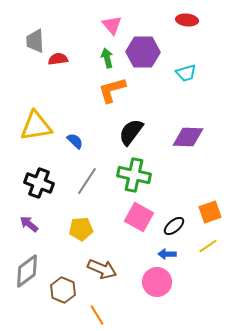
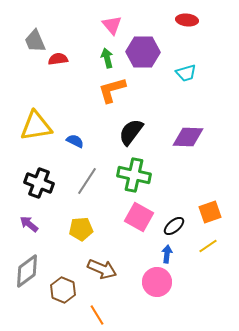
gray trapezoid: rotated 20 degrees counterclockwise
blue semicircle: rotated 18 degrees counterclockwise
blue arrow: rotated 96 degrees clockwise
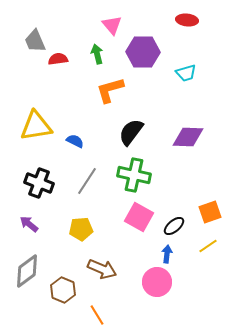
green arrow: moved 10 px left, 4 px up
orange L-shape: moved 2 px left
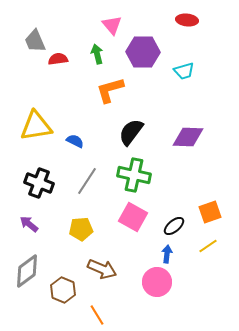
cyan trapezoid: moved 2 px left, 2 px up
pink square: moved 6 px left
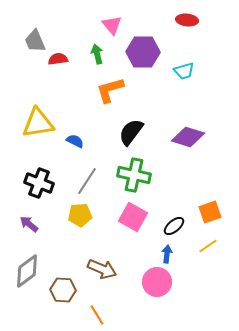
yellow triangle: moved 2 px right, 3 px up
purple diamond: rotated 16 degrees clockwise
yellow pentagon: moved 1 px left, 14 px up
brown hexagon: rotated 20 degrees counterclockwise
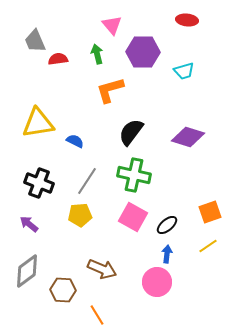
black ellipse: moved 7 px left, 1 px up
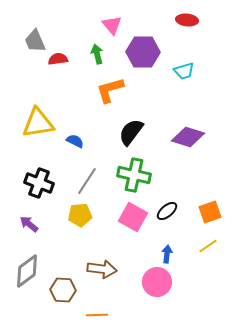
black ellipse: moved 14 px up
brown arrow: rotated 16 degrees counterclockwise
orange line: rotated 60 degrees counterclockwise
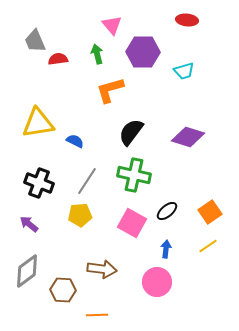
orange square: rotated 15 degrees counterclockwise
pink square: moved 1 px left, 6 px down
blue arrow: moved 1 px left, 5 px up
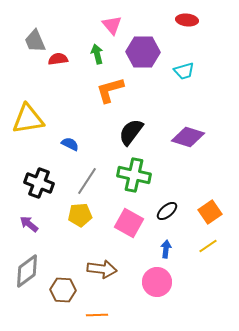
yellow triangle: moved 10 px left, 4 px up
blue semicircle: moved 5 px left, 3 px down
pink square: moved 3 px left
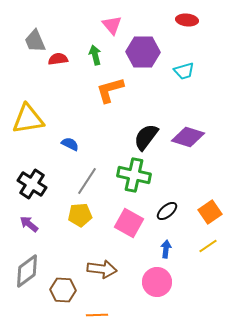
green arrow: moved 2 px left, 1 px down
black semicircle: moved 15 px right, 5 px down
black cross: moved 7 px left, 1 px down; rotated 12 degrees clockwise
